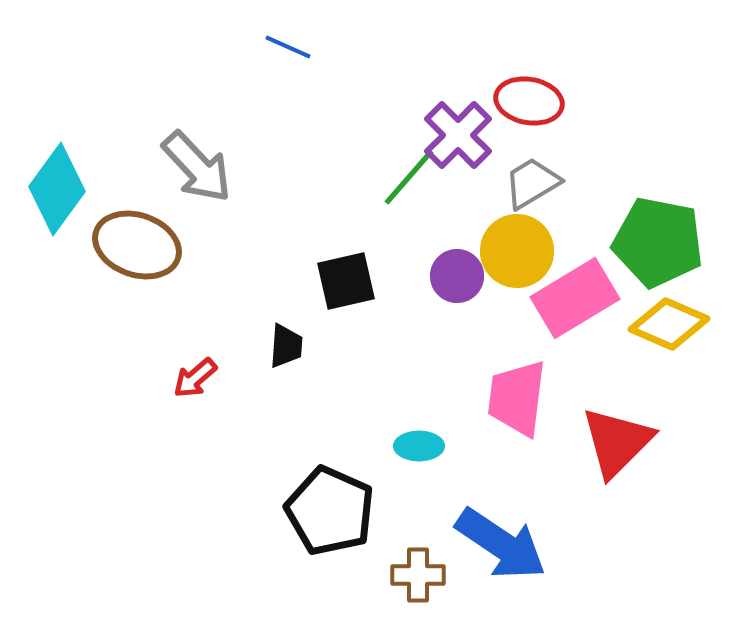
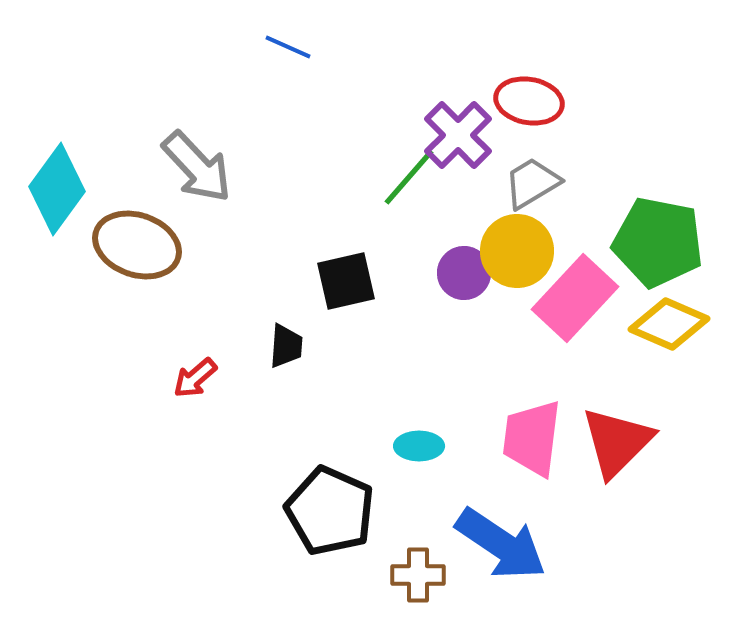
purple circle: moved 7 px right, 3 px up
pink rectangle: rotated 16 degrees counterclockwise
pink trapezoid: moved 15 px right, 40 px down
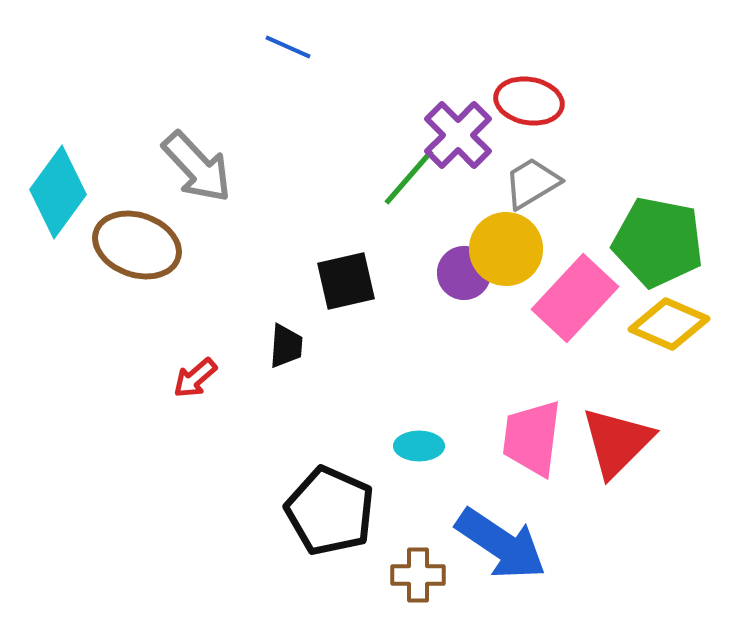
cyan diamond: moved 1 px right, 3 px down
yellow circle: moved 11 px left, 2 px up
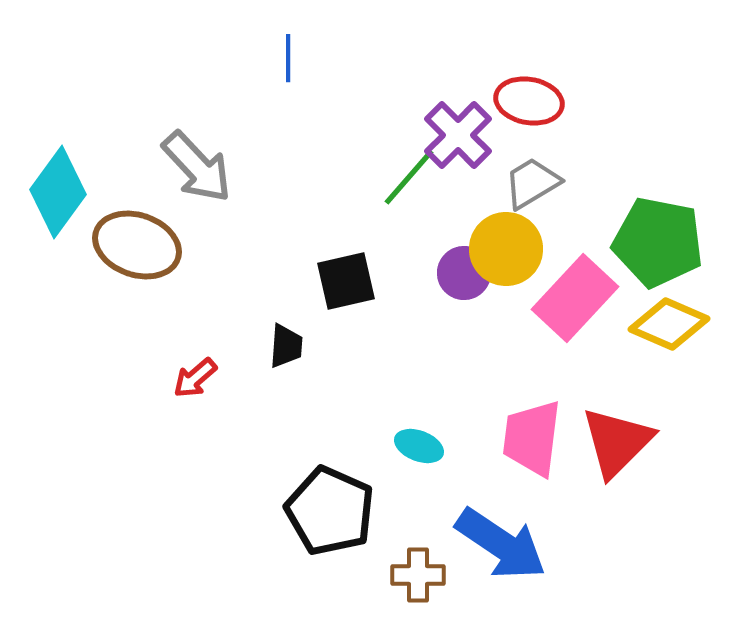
blue line: moved 11 px down; rotated 66 degrees clockwise
cyan ellipse: rotated 21 degrees clockwise
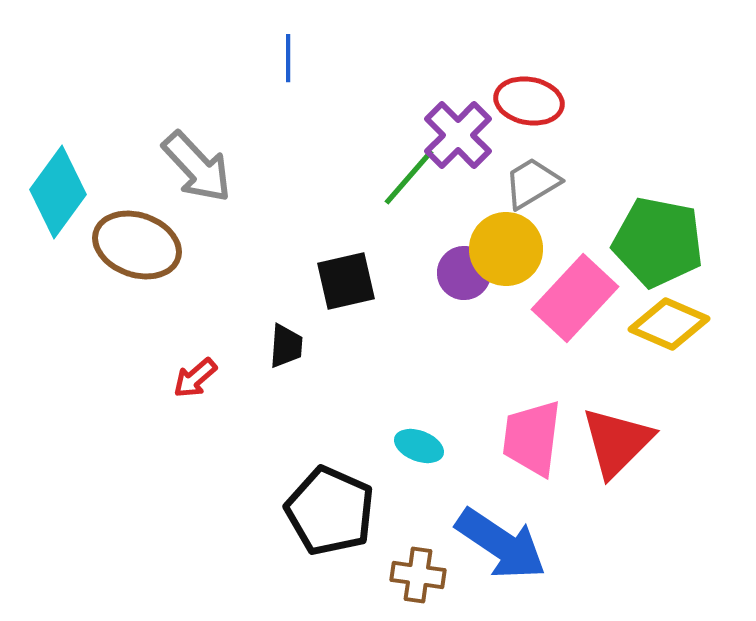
brown cross: rotated 8 degrees clockwise
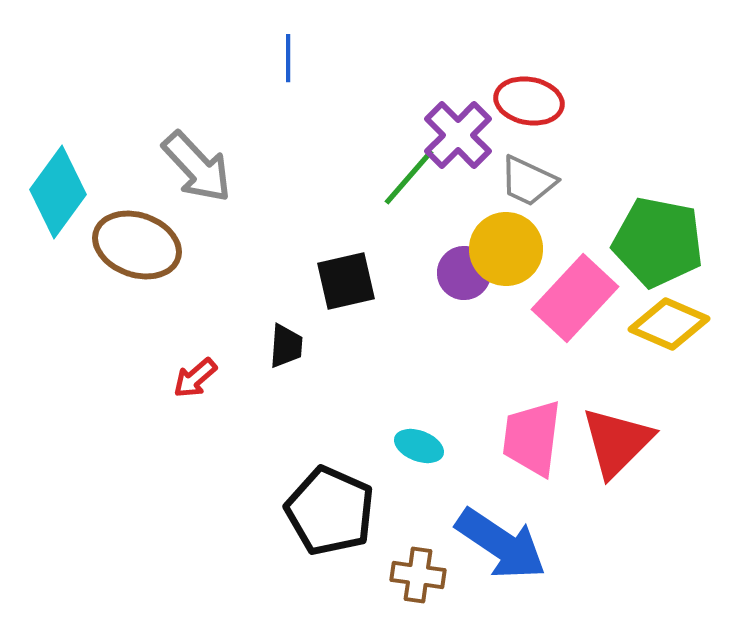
gray trapezoid: moved 4 px left, 2 px up; rotated 124 degrees counterclockwise
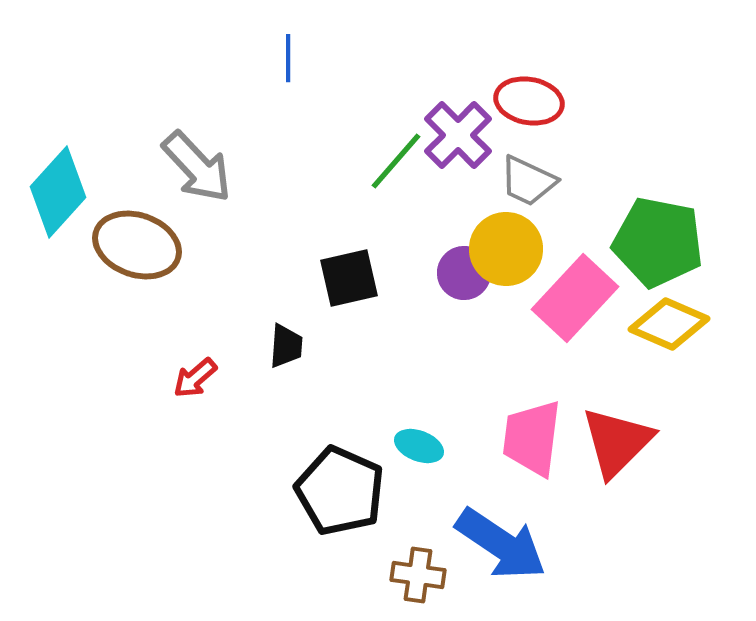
green line: moved 13 px left, 16 px up
cyan diamond: rotated 6 degrees clockwise
black square: moved 3 px right, 3 px up
black pentagon: moved 10 px right, 20 px up
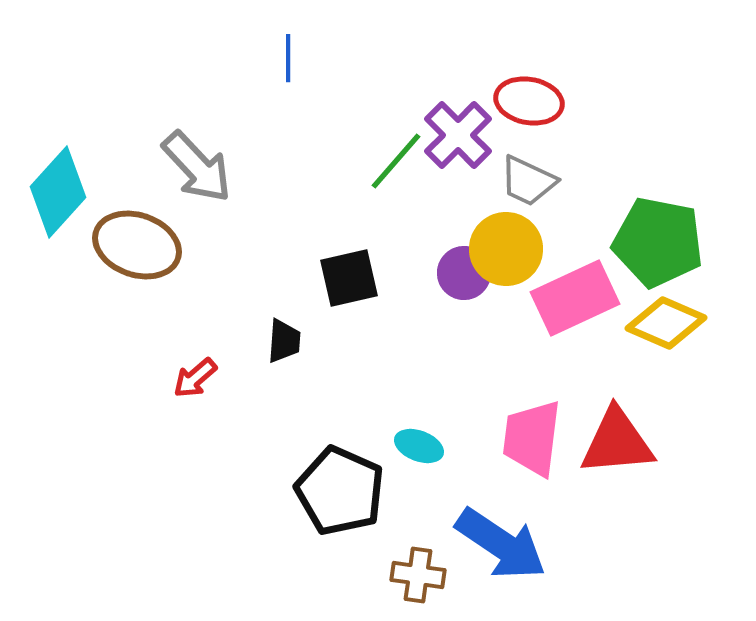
pink rectangle: rotated 22 degrees clockwise
yellow diamond: moved 3 px left, 1 px up
black trapezoid: moved 2 px left, 5 px up
red triangle: rotated 40 degrees clockwise
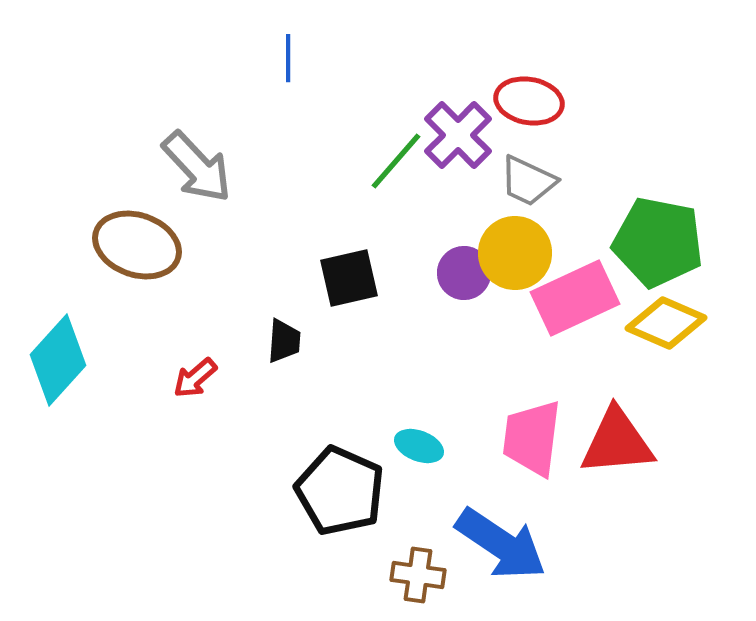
cyan diamond: moved 168 px down
yellow circle: moved 9 px right, 4 px down
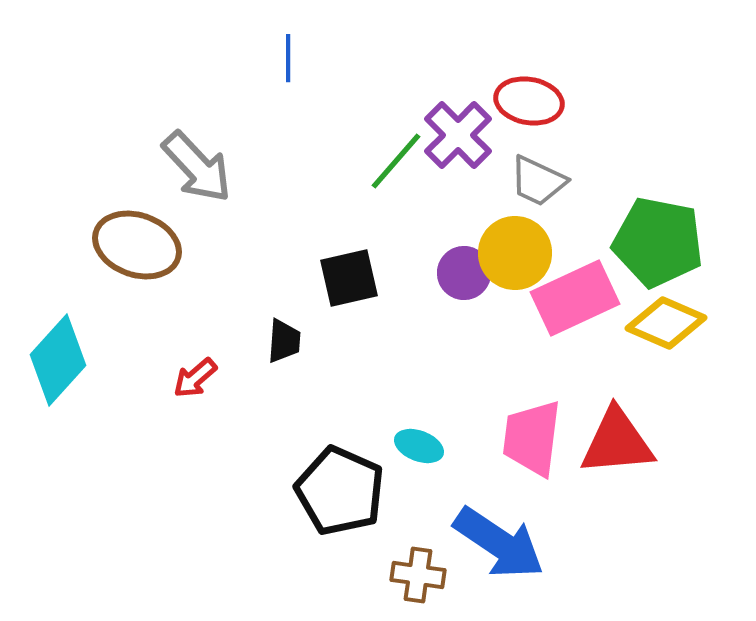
gray trapezoid: moved 10 px right
blue arrow: moved 2 px left, 1 px up
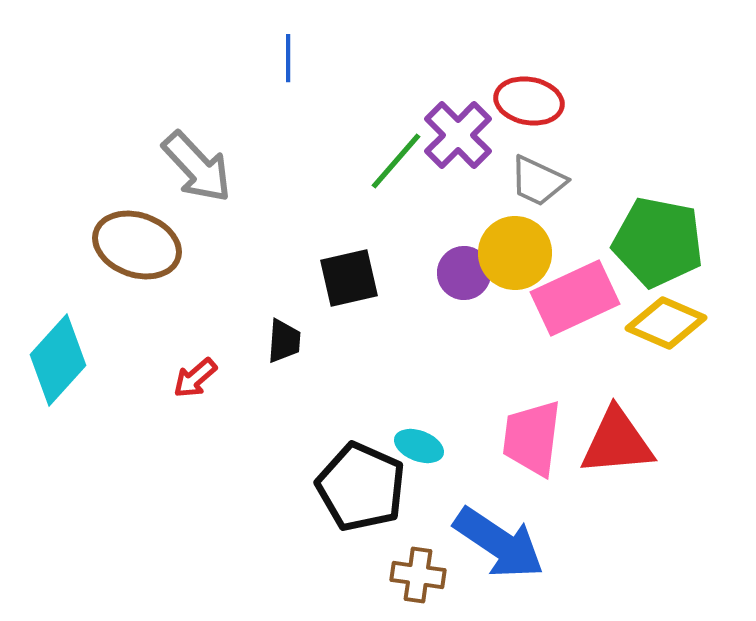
black pentagon: moved 21 px right, 4 px up
